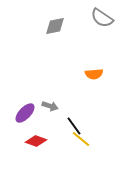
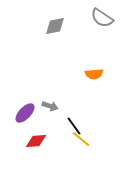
red diamond: rotated 25 degrees counterclockwise
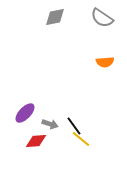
gray diamond: moved 9 px up
orange semicircle: moved 11 px right, 12 px up
gray arrow: moved 18 px down
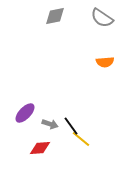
gray diamond: moved 1 px up
black line: moved 3 px left
red diamond: moved 4 px right, 7 px down
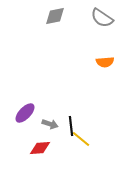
black line: rotated 30 degrees clockwise
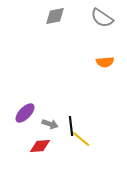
red diamond: moved 2 px up
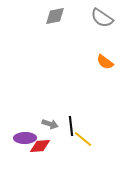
orange semicircle: rotated 42 degrees clockwise
purple ellipse: moved 25 px down; rotated 45 degrees clockwise
yellow line: moved 2 px right
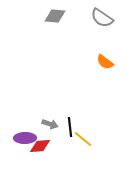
gray diamond: rotated 15 degrees clockwise
black line: moved 1 px left, 1 px down
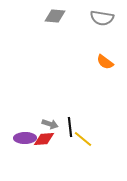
gray semicircle: rotated 25 degrees counterclockwise
red diamond: moved 4 px right, 7 px up
